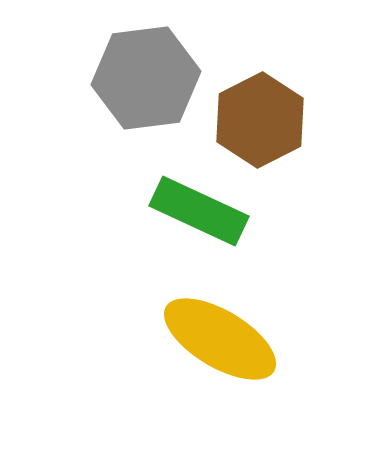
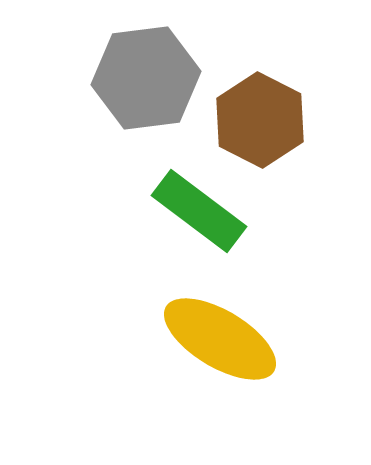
brown hexagon: rotated 6 degrees counterclockwise
green rectangle: rotated 12 degrees clockwise
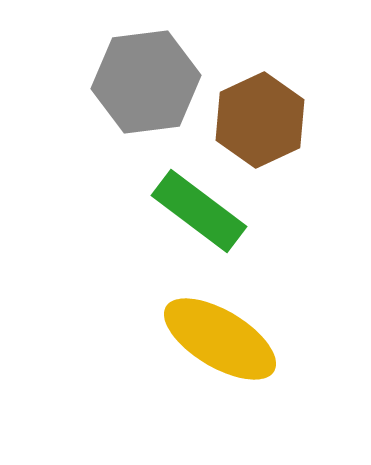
gray hexagon: moved 4 px down
brown hexagon: rotated 8 degrees clockwise
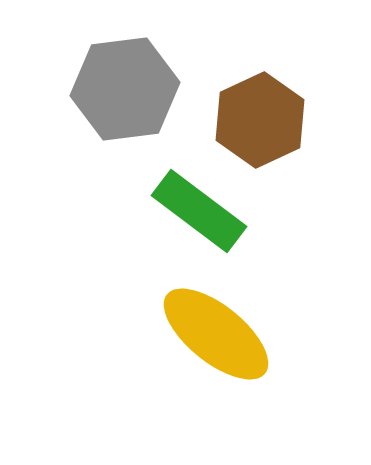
gray hexagon: moved 21 px left, 7 px down
yellow ellipse: moved 4 px left, 5 px up; rotated 8 degrees clockwise
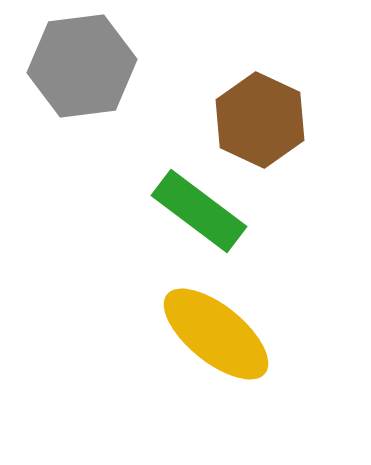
gray hexagon: moved 43 px left, 23 px up
brown hexagon: rotated 10 degrees counterclockwise
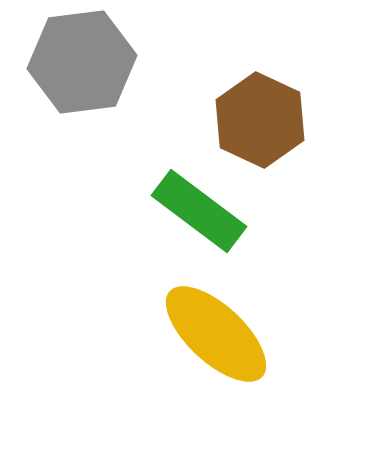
gray hexagon: moved 4 px up
yellow ellipse: rotated 4 degrees clockwise
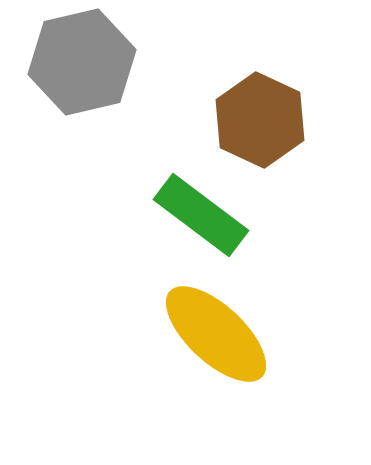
gray hexagon: rotated 6 degrees counterclockwise
green rectangle: moved 2 px right, 4 px down
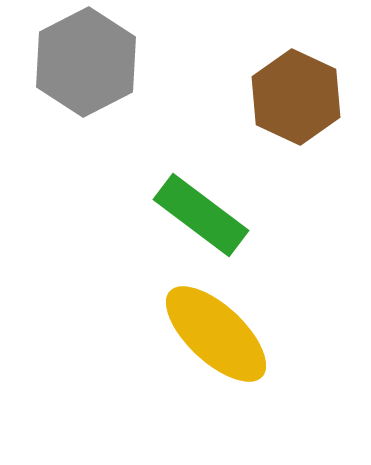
gray hexagon: moved 4 px right; rotated 14 degrees counterclockwise
brown hexagon: moved 36 px right, 23 px up
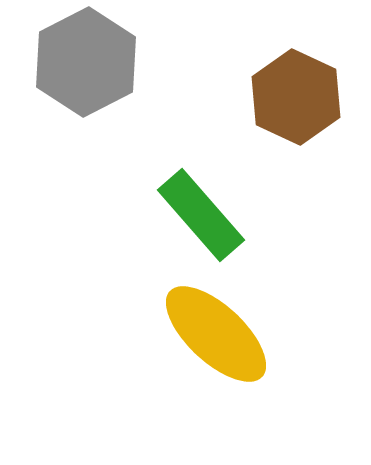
green rectangle: rotated 12 degrees clockwise
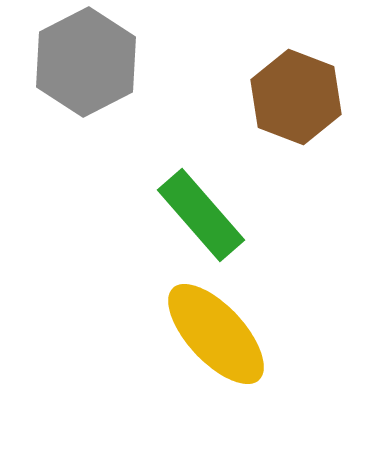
brown hexagon: rotated 4 degrees counterclockwise
yellow ellipse: rotated 4 degrees clockwise
